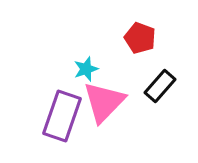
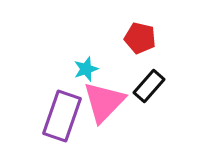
red pentagon: rotated 8 degrees counterclockwise
black rectangle: moved 11 px left
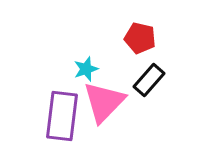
black rectangle: moved 6 px up
purple rectangle: rotated 12 degrees counterclockwise
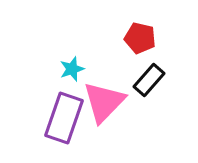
cyan star: moved 14 px left
purple rectangle: moved 2 px right, 2 px down; rotated 12 degrees clockwise
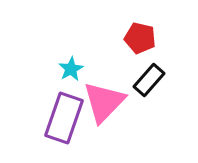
cyan star: moved 1 px left; rotated 10 degrees counterclockwise
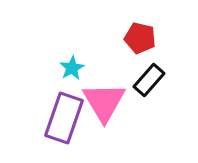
cyan star: moved 1 px right, 1 px up
pink triangle: rotated 15 degrees counterclockwise
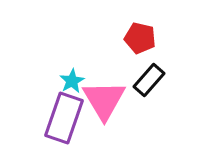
cyan star: moved 13 px down
pink triangle: moved 2 px up
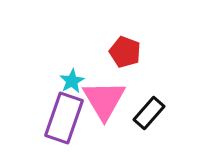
red pentagon: moved 15 px left, 14 px down; rotated 8 degrees clockwise
black rectangle: moved 33 px down
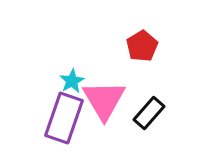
red pentagon: moved 17 px right, 6 px up; rotated 20 degrees clockwise
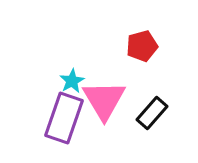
red pentagon: rotated 16 degrees clockwise
black rectangle: moved 3 px right
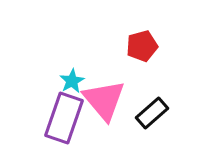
pink triangle: rotated 9 degrees counterclockwise
black rectangle: rotated 8 degrees clockwise
